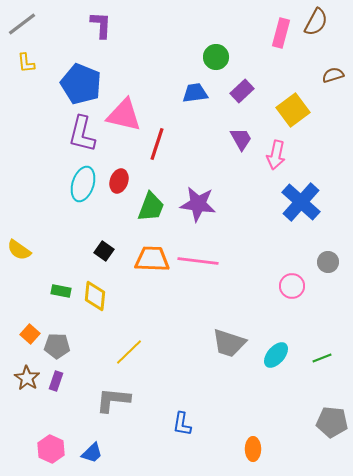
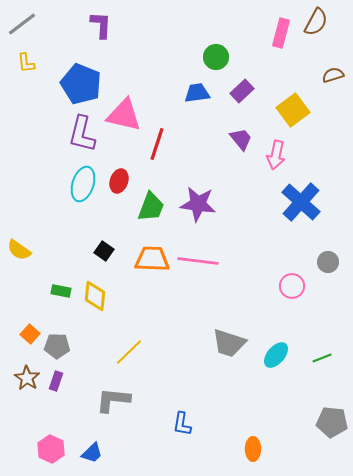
blue trapezoid at (195, 93): moved 2 px right
purple trapezoid at (241, 139): rotated 10 degrees counterclockwise
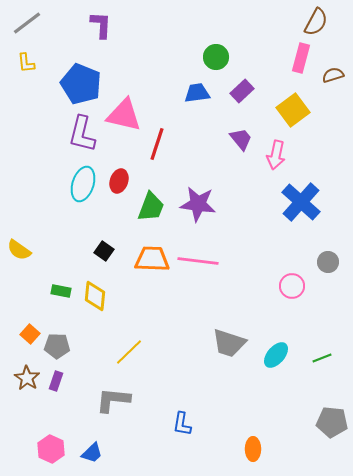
gray line at (22, 24): moved 5 px right, 1 px up
pink rectangle at (281, 33): moved 20 px right, 25 px down
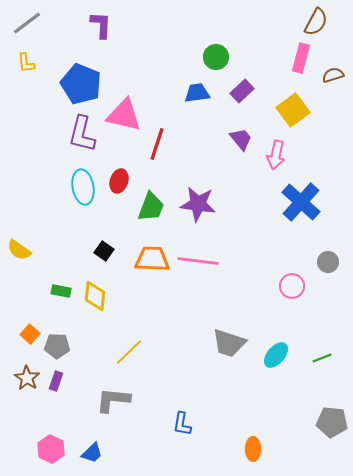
cyan ellipse at (83, 184): moved 3 px down; rotated 28 degrees counterclockwise
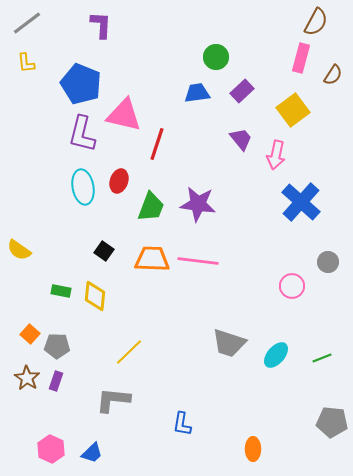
brown semicircle at (333, 75): rotated 140 degrees clockwise
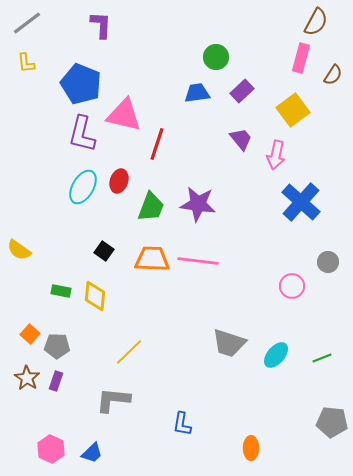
cyan ellipse at (83, 187): rotated 40 degrees clockwise
orange ellipse at (253, 449): moved 2 px left, 1 px up
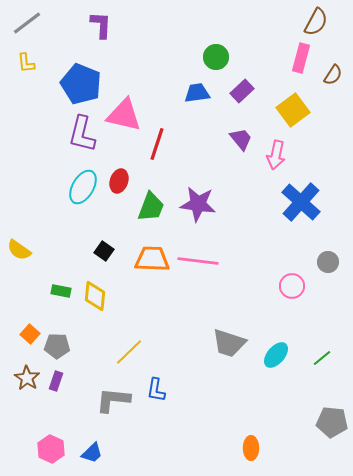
green line at (322, 358): rotated 18 degrees counterclockwise
blue L-shape at (182, 424): moved 26 px left, 34 px up
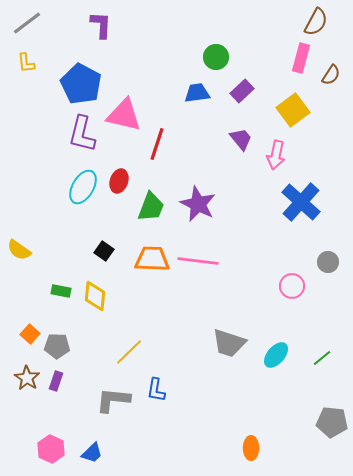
brown semicircle at (333, 75): moved 2 px left
blue pentagon at (81, 84): rotated 6 degrees clockwise
purple star at (198, 204): rotated 18 degrees clockwise
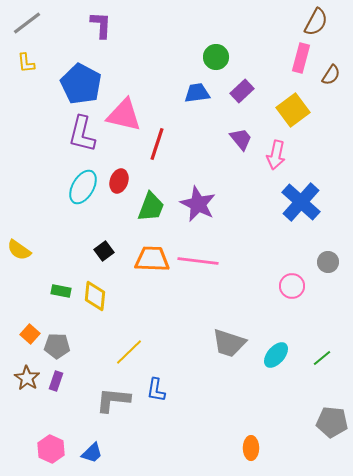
black square at (104, 251): rotated 18 degrees clockwise
